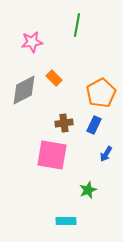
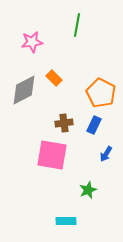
orange pentagon: rotated 16 degrees counterclockwise
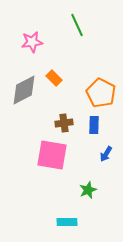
green line: rotated 35 degrees counterclockwise
blue rectangle: rotated 24 degrees counterclockwise
cyan rectangle: moved 1 px right, 1 px down
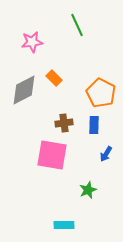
cyan rectangle: moved 3 px left, 3 px down
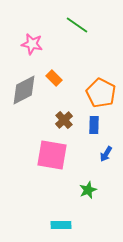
green line: rotated 30 degrees counterclockwise
pink star: moved 2 px down; rotated 20 degrees clockwise
brown cross: moved 3 px up; rotated 36 degrees counterclockwise
cyan rectangle: moved 3 px left
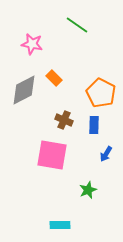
brown cross: rotated 24 degrees counterclockwise
cyan rectangle: moved 1 px left
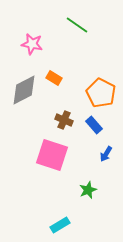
orange rectangle: rotated 14 degrees counterclockwise
blue rectangle: rotated 42 degrees counterclockwise
pink square: rotated 8 degrees clockwise
cyan rectangle: rotated 30 degrees counterclockwise
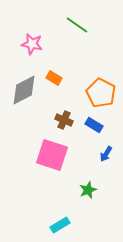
blue rectangle: rotated 18 degrees counterclockwise
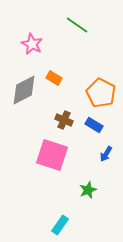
pink star: rotated 15 degrees clockwise
cyan rectangle: rotated 24 degrees counterclockwise
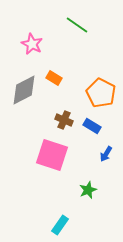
blue rectangle: moved 2 px left, 1 px down
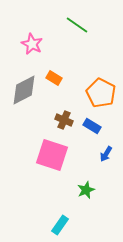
green star: moved 2 px left
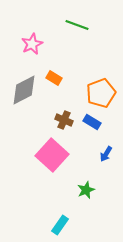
green line: rotated 15 degrees counterclockwise
pink star: rotated 20 degrees clockwise
orange pentagon: rotated 24 degrees clockwise
blue rectangle: moved 4 px up
pink square: rotated 24 degrees clockwise
